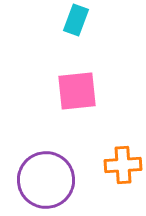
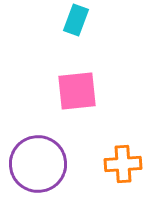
orange cross: moved 1 px up
purple circle: moved 8 px left, 16 px up
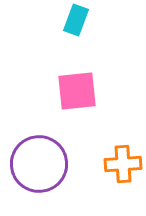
purple circle: moved 1 px right
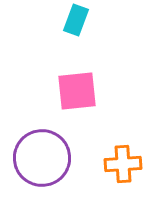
purple circle: moved 3 px right, 6 px up
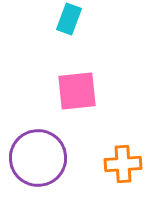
cyan rectangle: moved 7 px left, 1 px up
purple circle: moved 4 px left
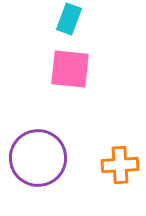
pink square: moved 7 px left, 22 px up; rotated 12 degrees clockwise
orange cross: moved 3 px left, 1 px down
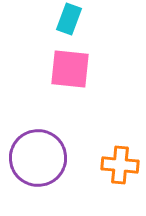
orange cross: rotated 9 degrees clockwise
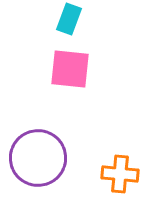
orange cross: moved 9 px down
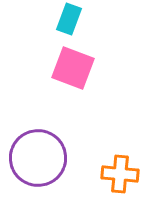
pink square: moved 3 px right, 1 px up; rotated 15 degrees clockwise
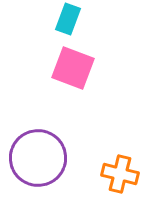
cyan rectangle: moved 1 px left
orange cross: rotated 9 degrees clockwise
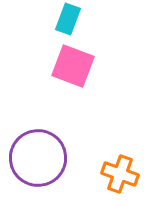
pink square: moved 2 px up
orange cross: rotated 6 degrees clockwise
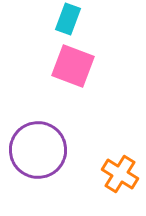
purple circle: moved 8 px up
orange cross: rotated 12 degrees clockwise
